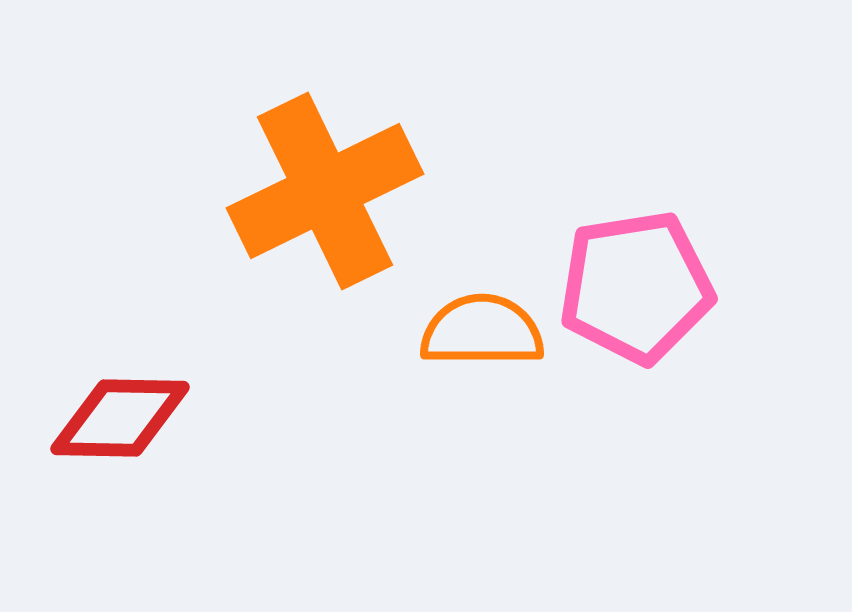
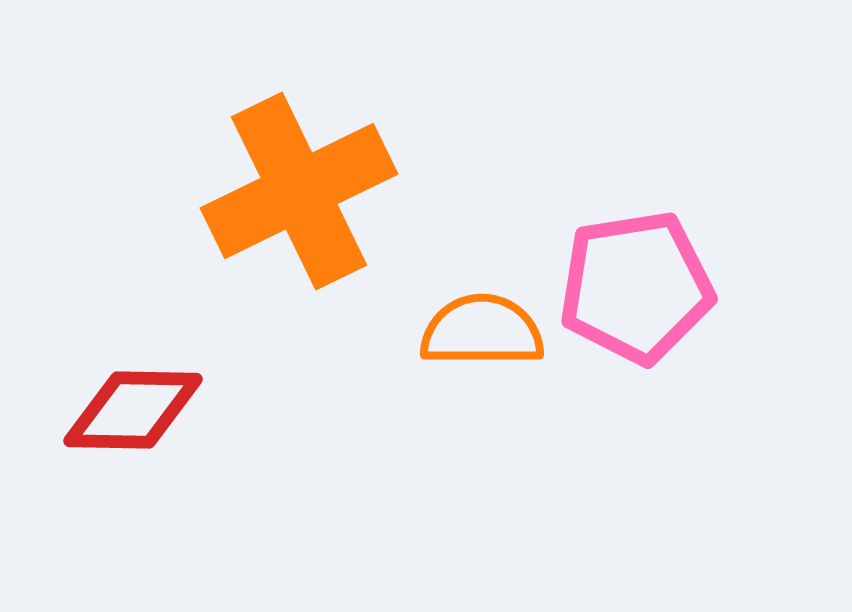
orange cross: moved 26 px left
red diamond: moved 13 px right, 8 px up
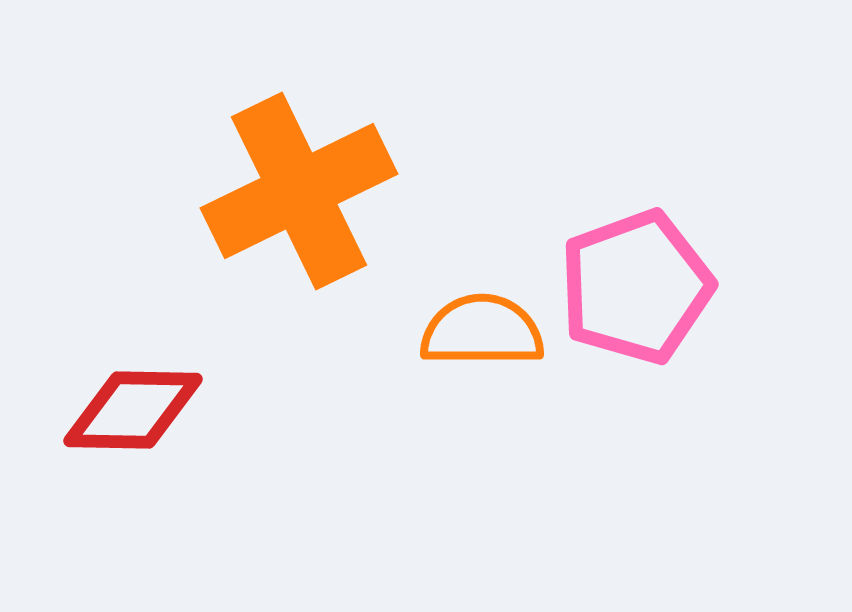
pink pentagon: rotated 11 degrees counterclockwise
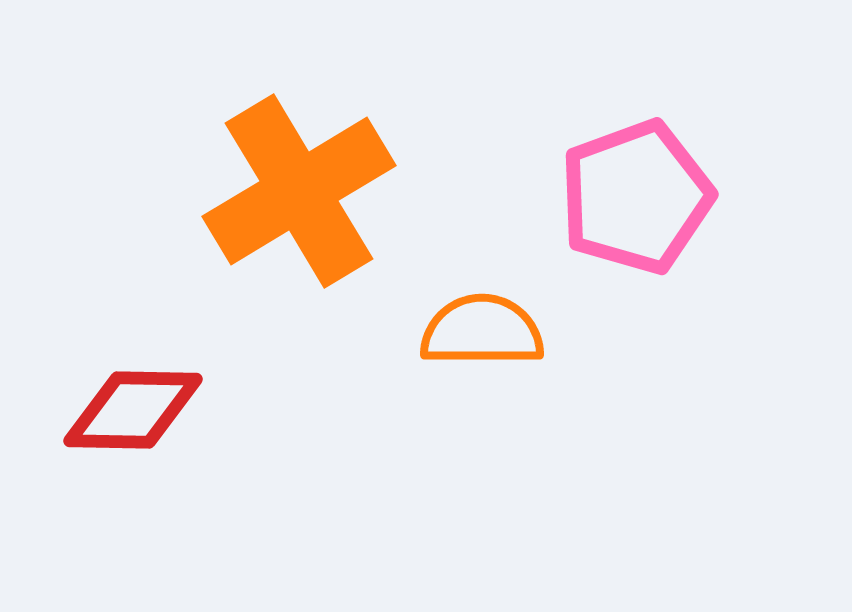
orange cross: rotated 5 degrees counterclockwise
pink pentagon: moved 90 px up
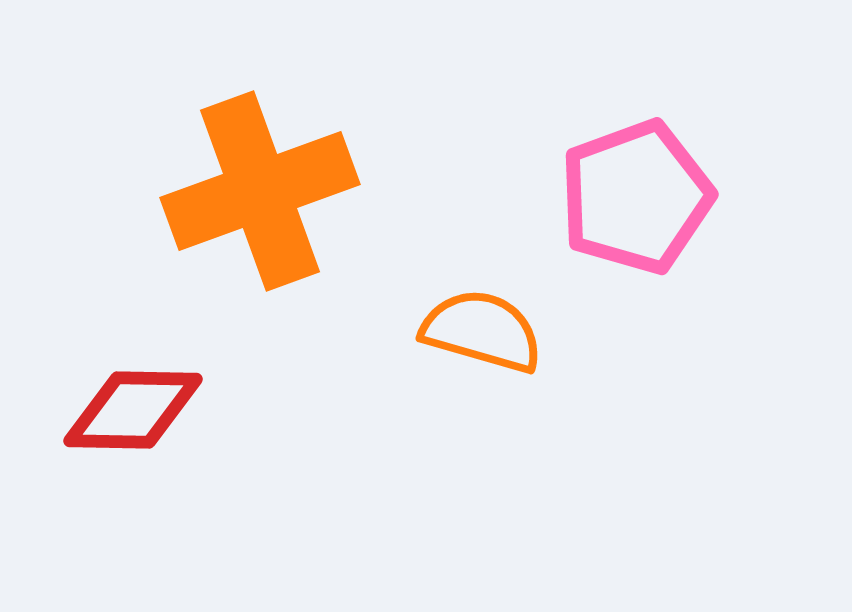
orange cross: moved 39 px left; rotated 11 degrees clockwise
orange semicircle: rotated 16 degrees clockwise
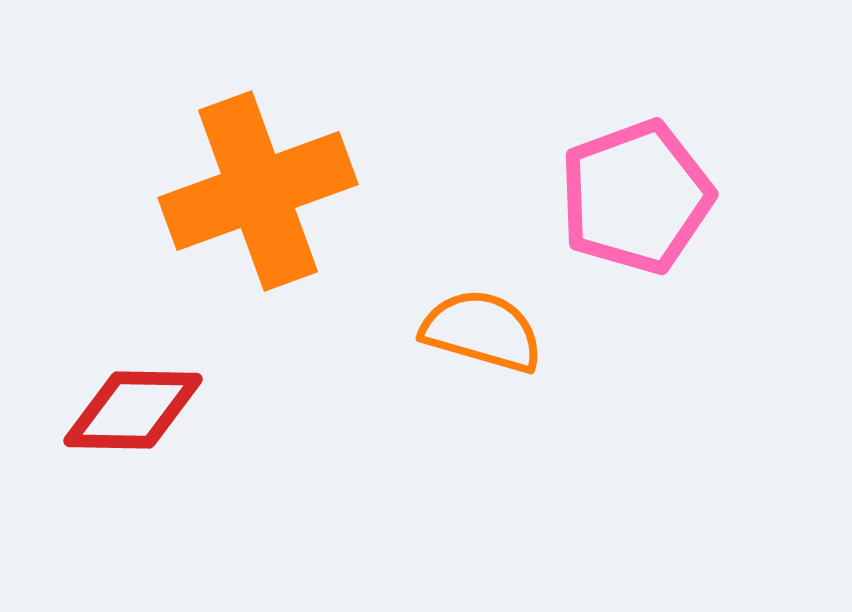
orange cross: moved 2 px left
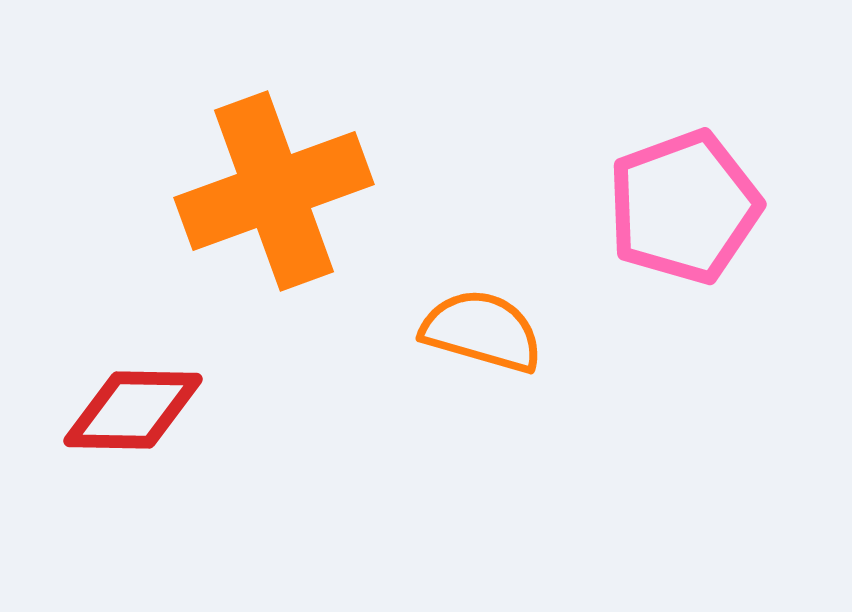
orange cross: moved 16 px right
pink pentagon: moved 48 px right, 10 px down
